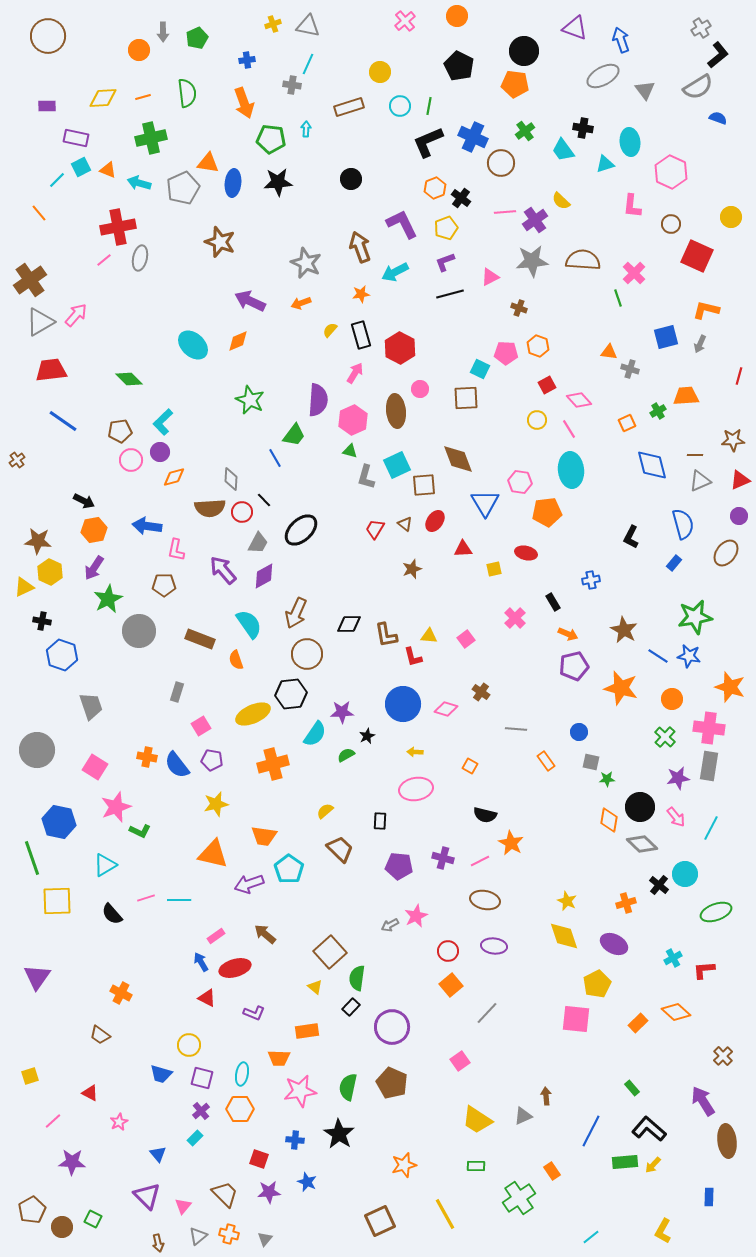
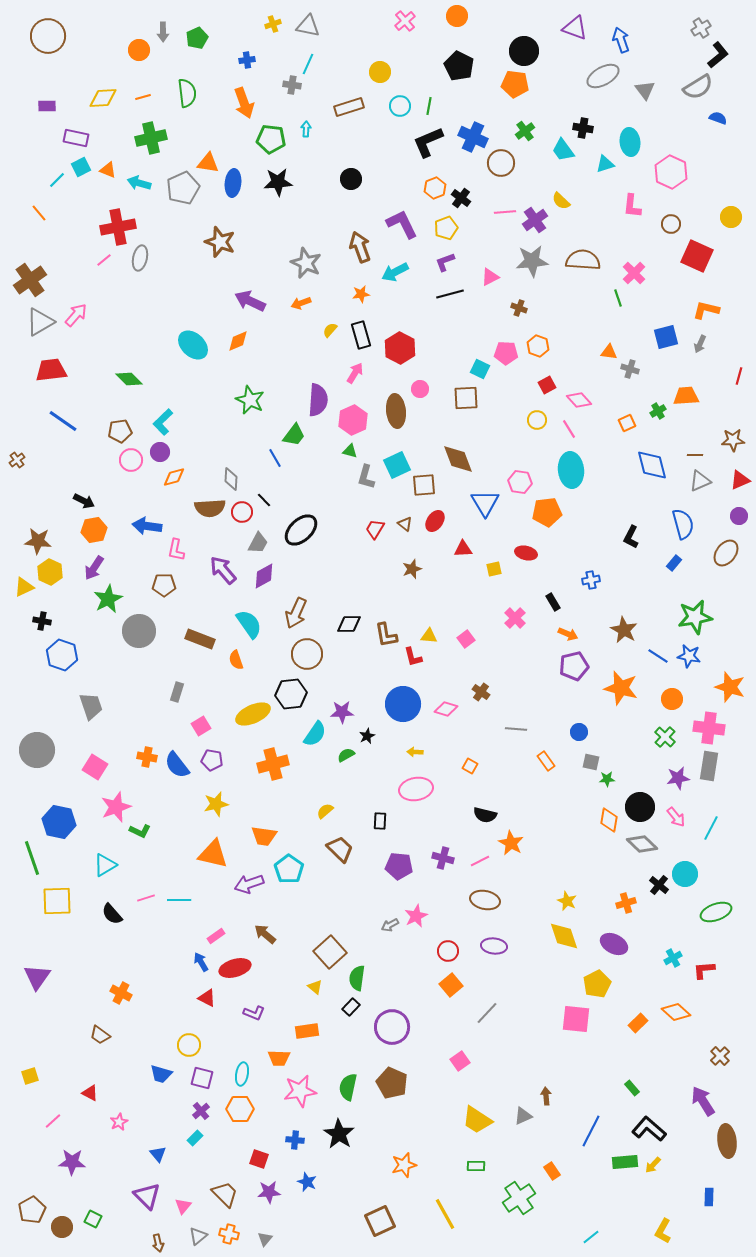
brown cross at (723, 1056): moved 3 px left
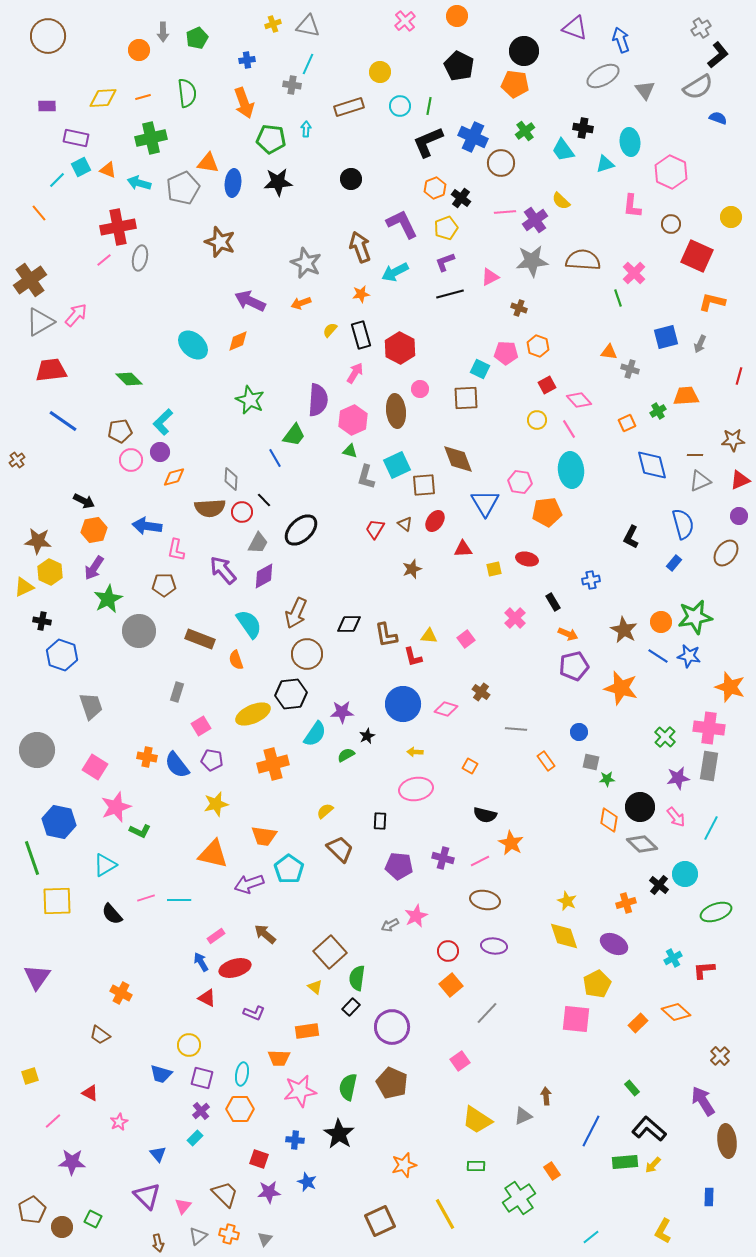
orange L-shape at (706, 310): moved 6 px right, 8 px up
red ellipse at (526, 553): moved 1 px right, 6 px down
orange circle at (672, 699): moved 11 px left, 77 px up
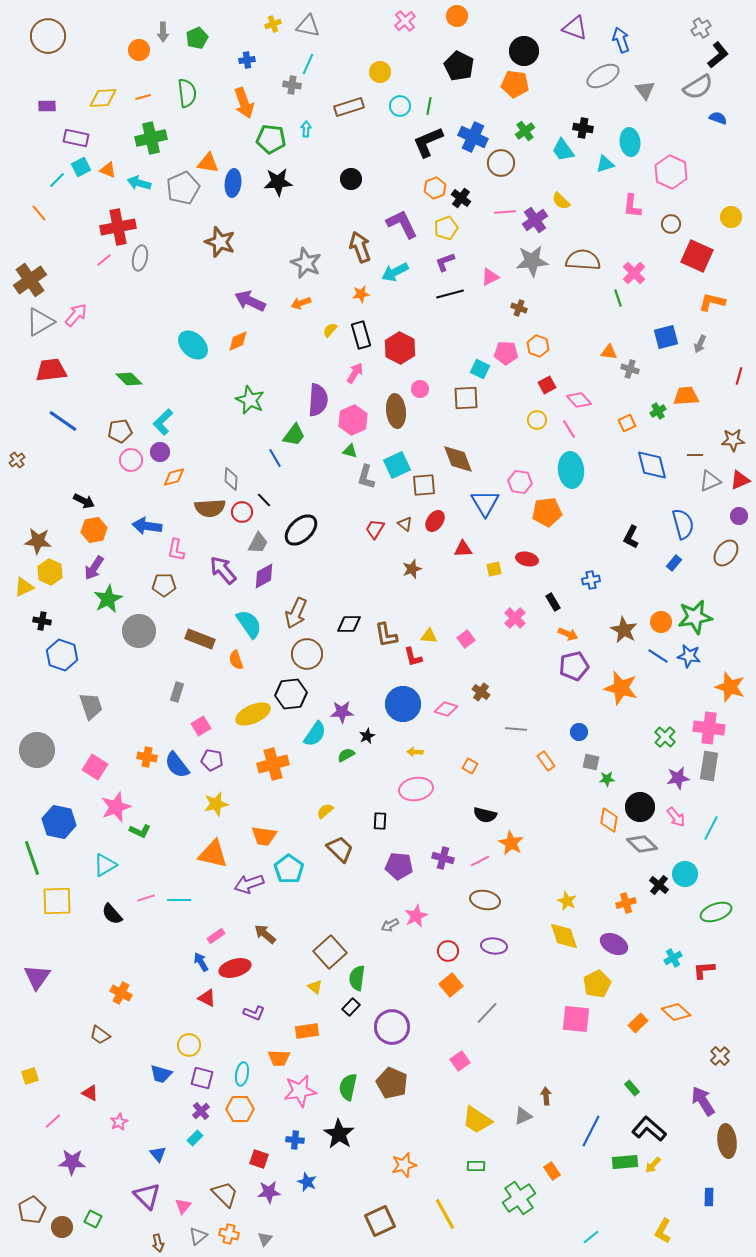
gray triangle at (700, 481): moved 10 px right
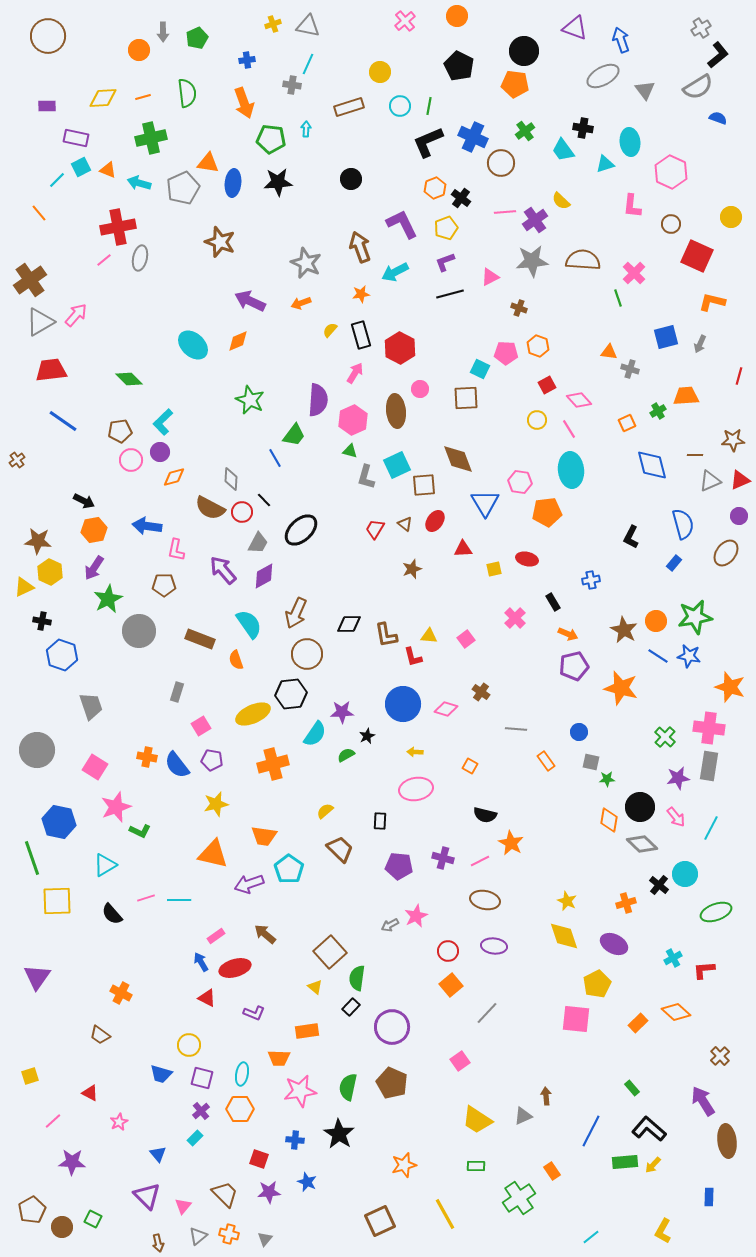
brown semicircle at (210, 508): rotated 32 degrees clockwise
orange circle at (661, 622): moved 5 px left, 1 px up
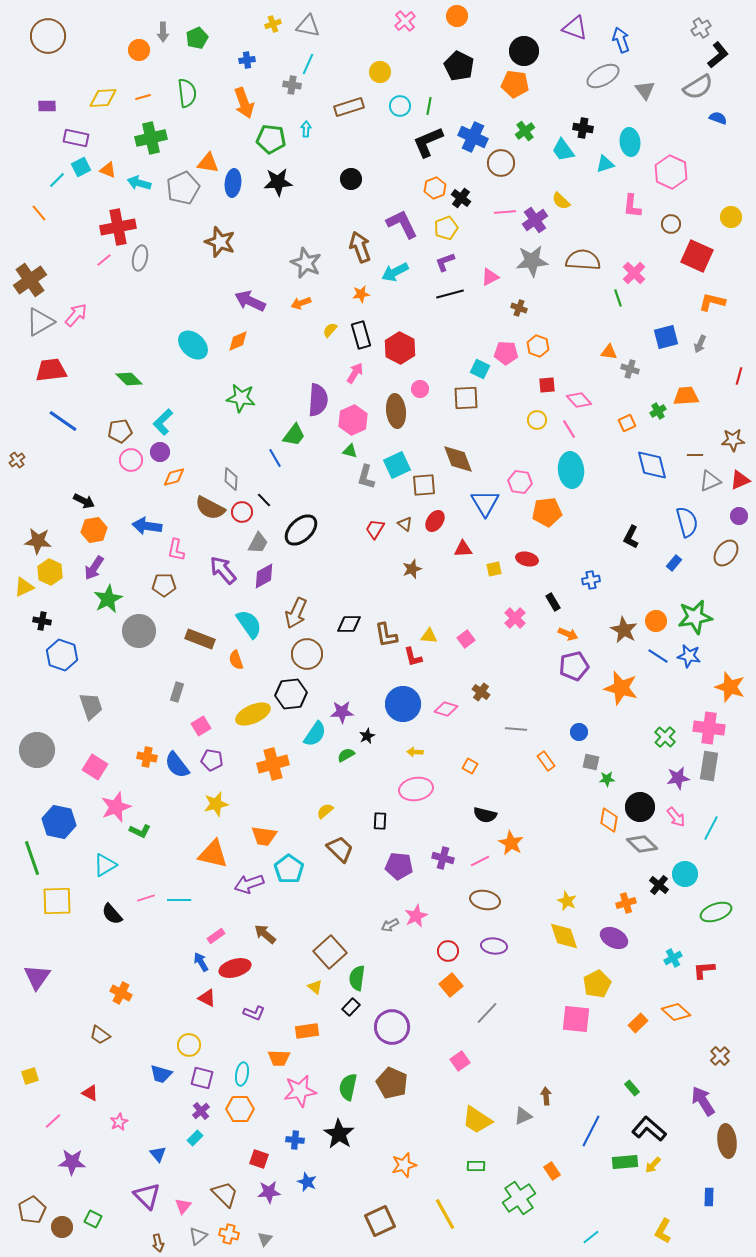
red square at (547, 385): rotated 24 degrees clockwise
green star at (250, 400): moved 9 px left, 2 px up; rotated 16 degrees counterclockwise
blue semicircle at (683, 524): moved 4 px right, 2 px up
purple ellipse at (614, 944): moved 6 px up
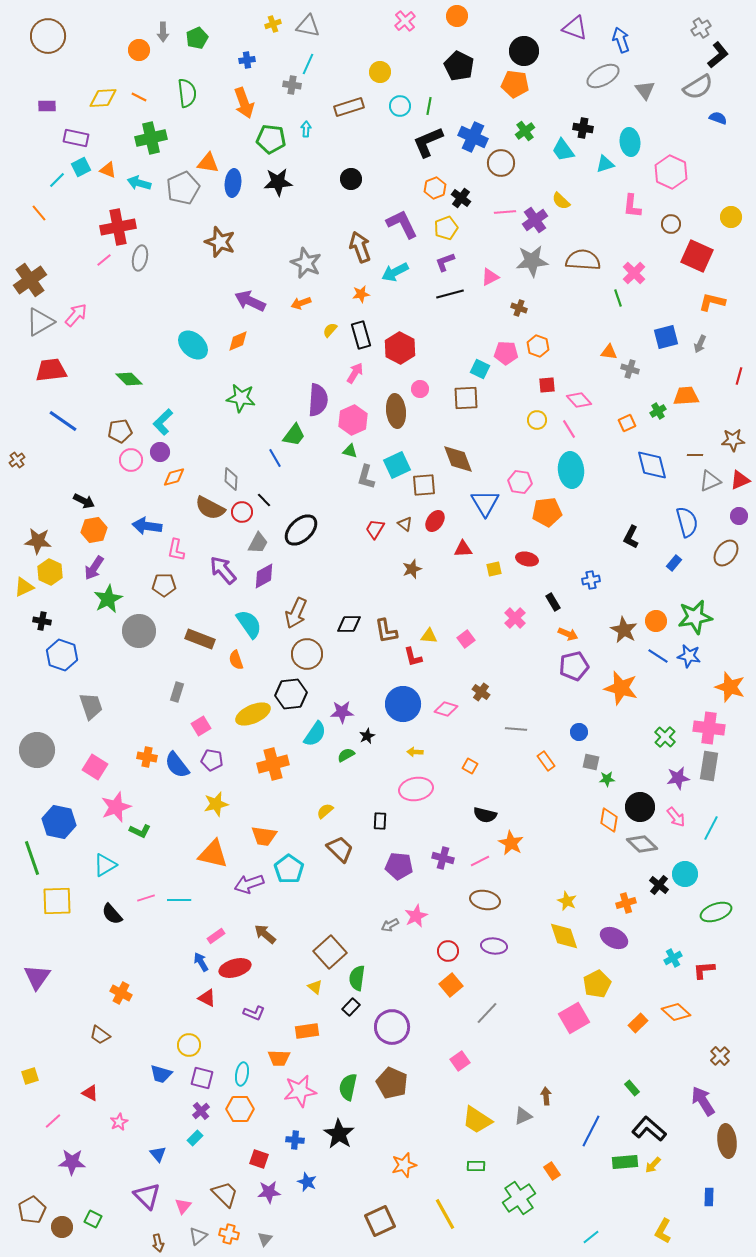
orange line at (143, 97): moved 4 px left; rotated 42 degrees clockwise
brown L-shape at (386, 635): moved 4 px up
pink square at (576, 1019): moved 2 px left, 1 px up; rotated 36 degrees counterclockwise
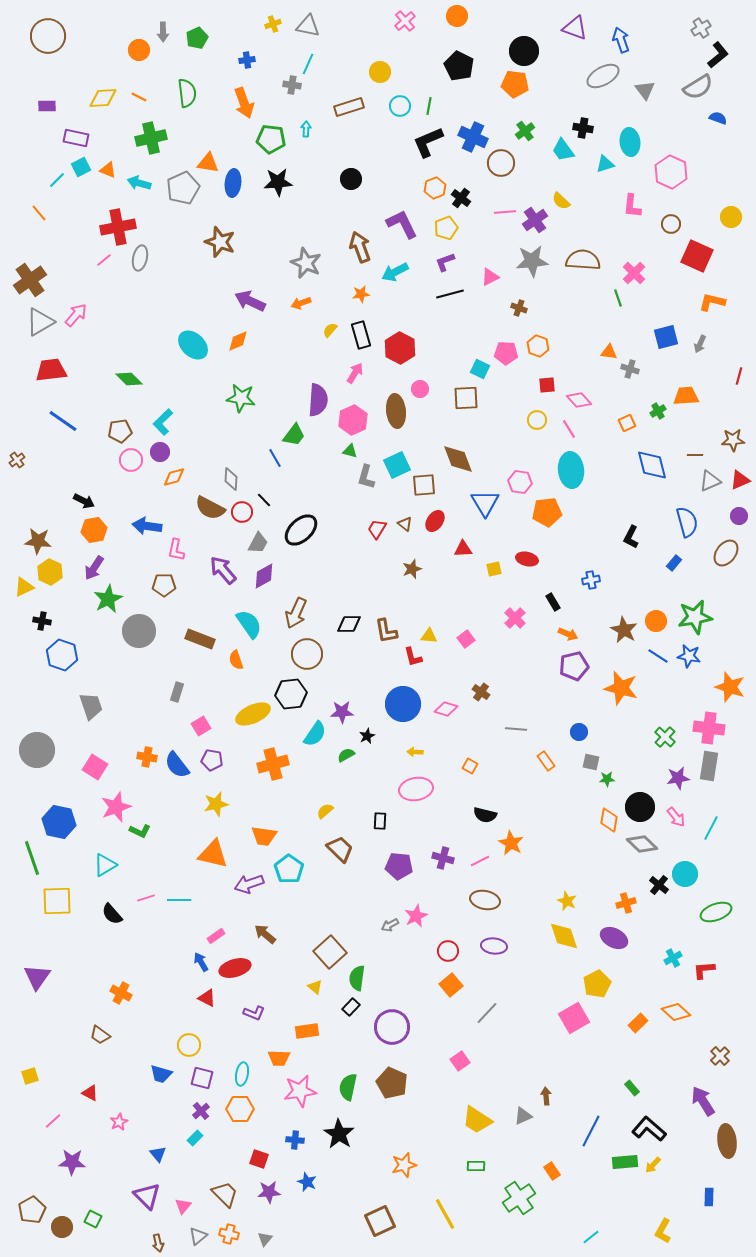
red trapezoid at (375, 529): moved 2 px right
